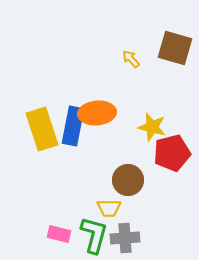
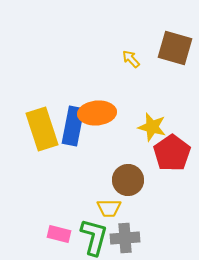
red pentagon: rotated 21 degrees counterclockwise
green L-shape: moved 2 px down
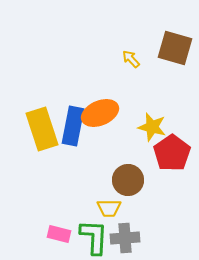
orange ellipse: moved 3 px right; rotated 18 degrees counterclockwise
green L-shape: rotated 12 degrees counterclockwise
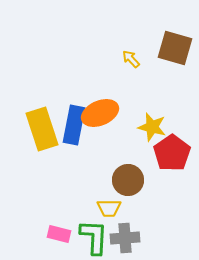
blue rectangle: moved 1 px right, 1 px up
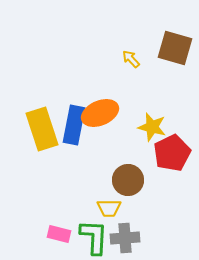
red pentagon: rotated 9 degrees clockwise
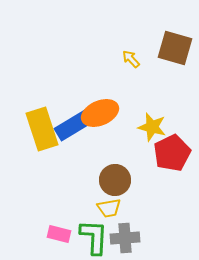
blue rectangle: rotated 48 degrees clockwise
brown circle: moved 13 px left
yellow trapezoid: rotated 10 degrees counterclockwise
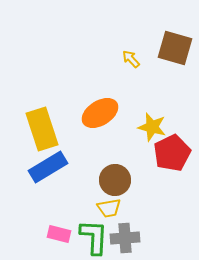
orange ellipse: rotated 9 degrees counterclockwise
blue rectangle: moved 26 px left, 42 px down
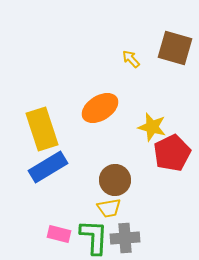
orange ellipse: moved 5 px up
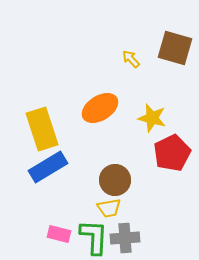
yellow star: moved 9 px up
